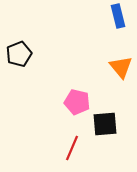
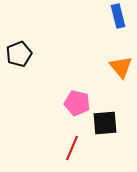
pink pentagon: moved 1 px down
black square: moved 1 px up
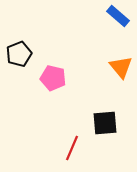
blue rectangle: rotated 35 degrees counterclockwise
pink pentagon: moved 24 px left, 25 px up
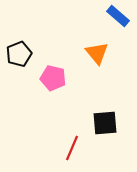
orange triangle: moved 24 px left, 14 px up
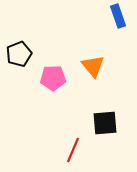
blue rectangle: rotated 30 degrees clockwise
orange triangle: moved 4 px left, 13 px down
pink pentagon: rotated 15 degrees counterclockwise
red line: moved 1 px right, 2 px down
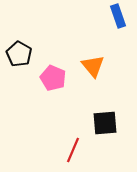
black pentagon: rotated 20 degrees counterclockwise
pink pentagon: rotated 25 degrees clockwise
